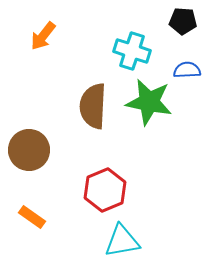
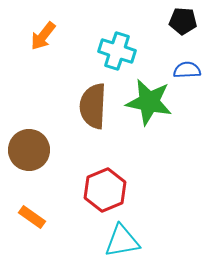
cyan cross: moved 15 px left
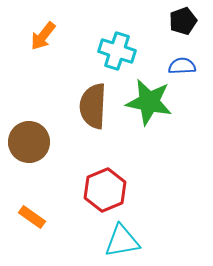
black pentagon: rotated 24 degrees counterclockwise
blue semicircle: moved 5 px left, 4 px up
brown circle: moved 8 px up
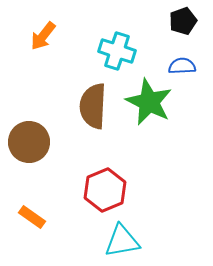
green star: rotated 15 degrees clockwise
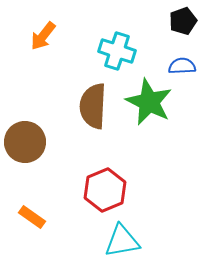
brown circle: moved 4 px left
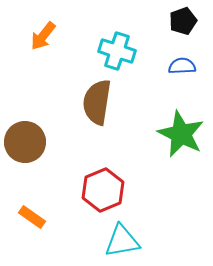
green star: moved 32 px right, 32 px down
brown semicircle: moved 4 px right, 4 px up; rotated 6 degrees clockwise
red hexagon: moved 2 px left
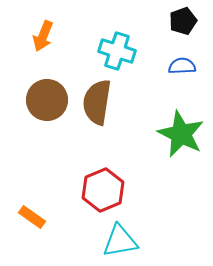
orange arrow: rotated 16 degrees counterclockwise
brown circle: moved 22 px right, 42 px up
cyan triangle: moved 2 px left
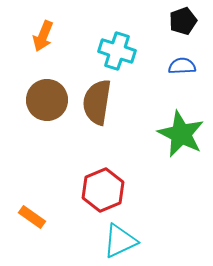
cyan triangle: rotated 15 degrees counterclockwise
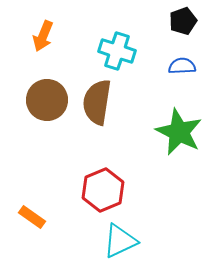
green star: moved 2 px left, 2 px up
